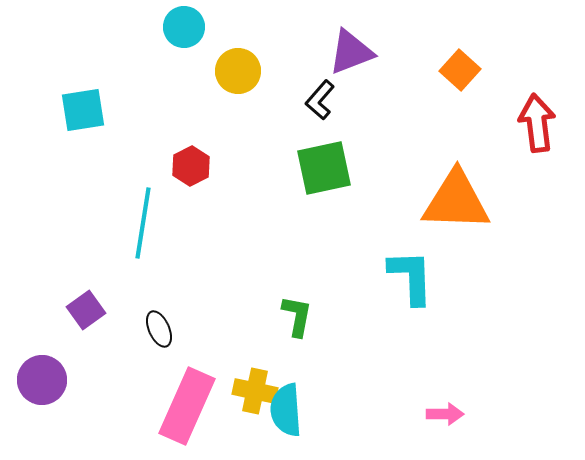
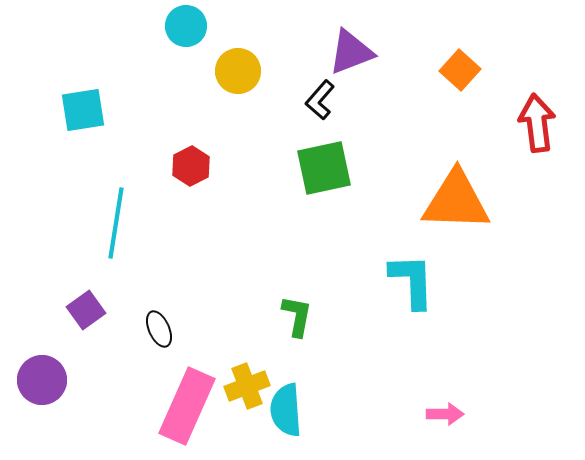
cyan circle: moved 2 px right, 1 px up
cyan line: moved 27 px left
cyan L-shape: moved 1 px right, 4 px down
yellow cross: moved 8 px left, 5 px up; rotated 33 degrees counterclockwise
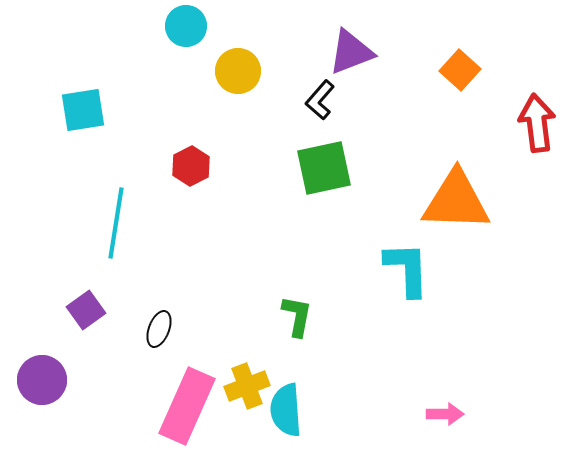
cyan L-shape: moved 5 px left, 12 px up
black ellipse: rotated 45 degrees clockwise
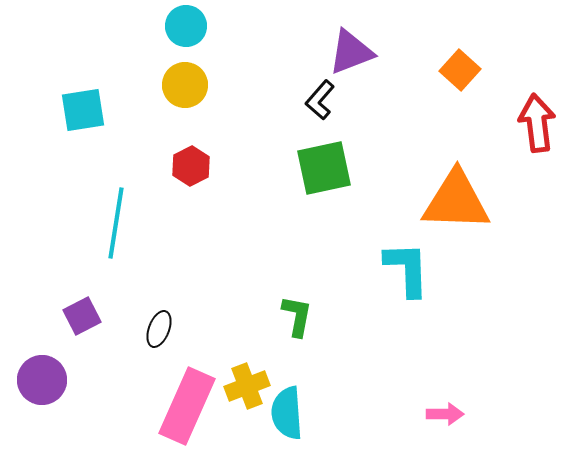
yellow circle: moved 53 px left, 14 px down
purple square: moved 4 px left, 6 px down; rotated 9 degrees clockwise
cyan semicircle: moved 1 px right, 3 px down
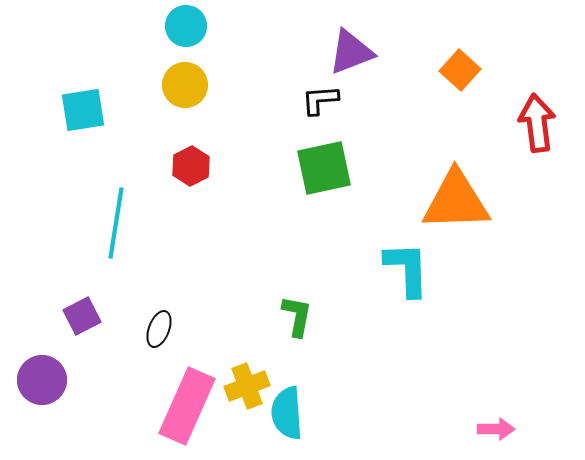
black L-shape: rotated 45 degrees clockwise
orange triangle: rotated 4 degrees counterclockwise
pink arrow: moved 51 px right, 15 px down
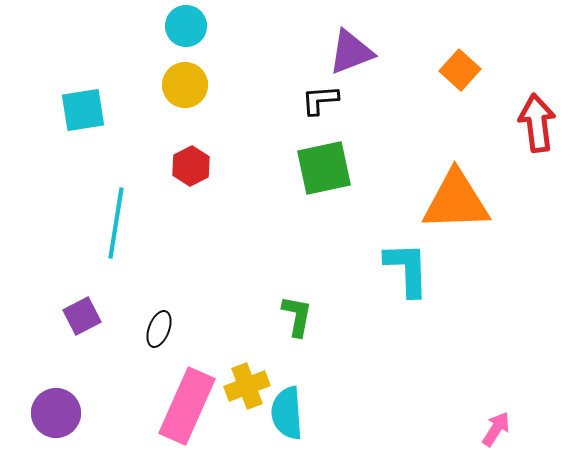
purple circle: moved 14 px right, 33 px down
pink arrow: rotated 57 degrees counterclockwise
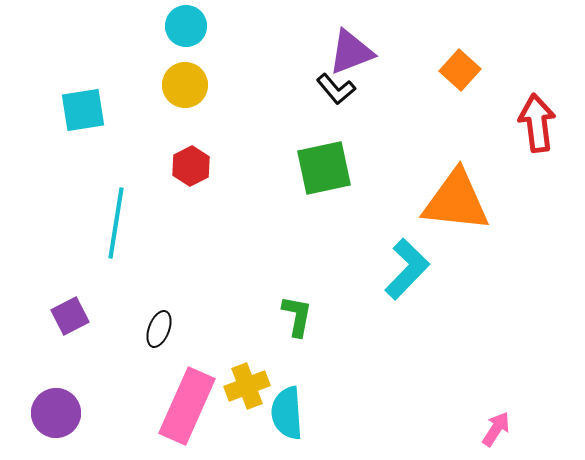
black L-shape: moved 16 px right, 11 px up; rotated 126 degrees counterclockwise
orange triangle: rotated 8 degrees clockwise
cyan L-shape: rotated 46 degrees clockwise
purple square: moved 12 px left
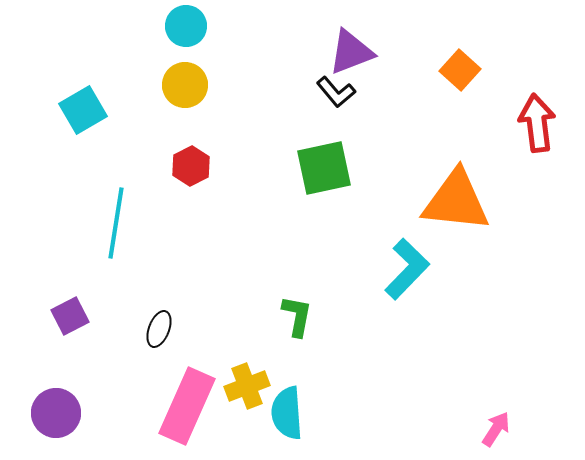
black L-shape: moved 3 px down
cyan square: rotated 21 degrees counterclockwise
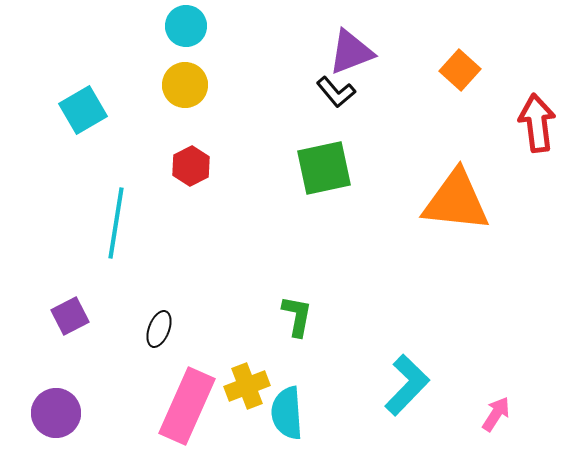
cyan L-shape: moved 116 px down
pink arrow: moved 15 px up
